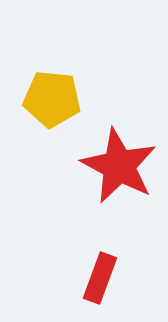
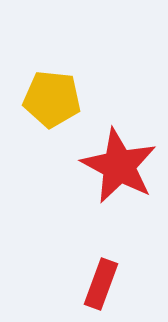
red rectangle: moved 1 px right, 6 px down
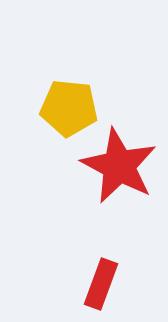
yellow pentagon: moved 17 px right, 9 px down
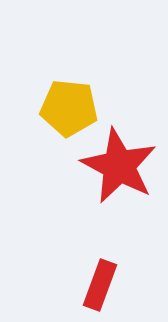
red rectangle: moved 1 px left, 1 px down
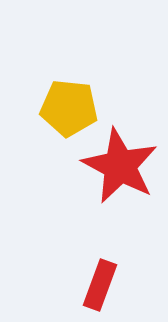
red star: moved 1 px right
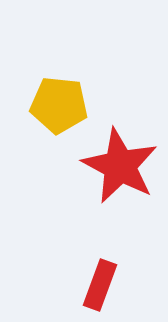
yellow pentagon: moved 10 px left, 3 px up
